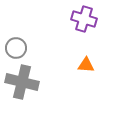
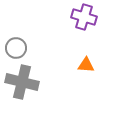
purple cross: moved 2 px up
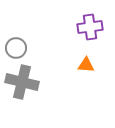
purple cross: moved 6 px right, 10 px down; rotated 25 degrees counterclockwise
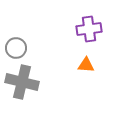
purple cross: moved 1 px left, 2 px down
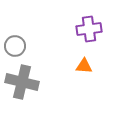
gray circle: moved 1 px left, 2 px up
orange triangle: moved 2 px left, 1 px down
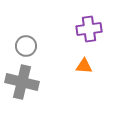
gray circle: moved 11 px right
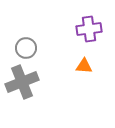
gray circle: moved 2 px down
gray cross: rotated 36 degrees counterclockwise
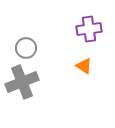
orange triangle: rotated 30 degrees clockwise
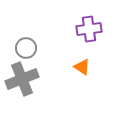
orange triangle: moved 2 px left, 1 px down
gray cross: moved 3 px up
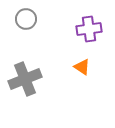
gray circle: moved 29 px up
gray cross: moved 3 px right
